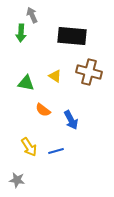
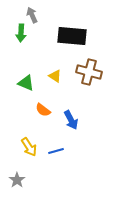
green triangle: rotated 12 degrees clockwise
gray star: rotated 28 degrees clockwise
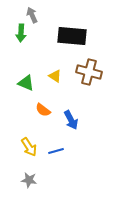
gray star: moved 12 px right; rotated 28 degrees counterclockwise
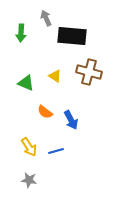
gray arrow: moved 14 px right, 3 px down
orange semicircle: moved 2 px right, 2 px down
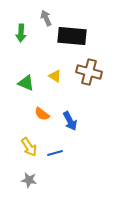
orange semicircle: moved 3 px left, 2 px down
blue arrow: moved 1 px left, 1 px down
blue line: moved 1 px left, 2 px down
